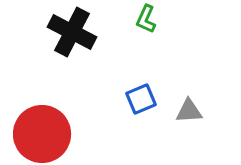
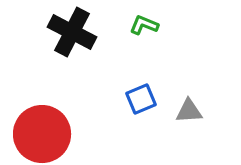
green L-shape: moved 2 px left, 6 px down; rotated 88 degrees clockwise
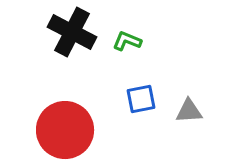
green L-shape: moved 17 px left, 16 px down
blue square: rotated 12 degrees clockwise
red circle: moved 23 px right, 4 px up
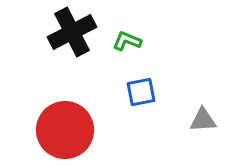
black cross: rotated 36 degrees clockwise
blue square: moved 7 px up
gray triangle: moved 14 px right, 9 px down
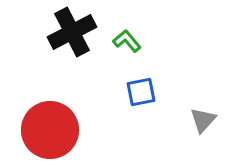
green L-shape: rotated 28 degrees clockwise
gray triangle: rotated 44 degrees counterclockwise
red circle: moved 15 px left
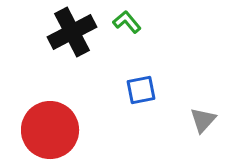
green L-shape: moved 19 px up
blue square: moved 2 px up
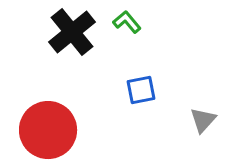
black cross: rotated 12 degrees counterclockwise
red circle: moved 2 px left
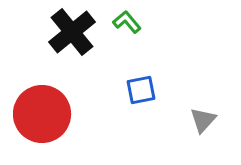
red circle: moved 6 px left, 16 px up
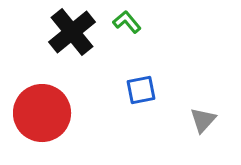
red circle: moved 1 px up
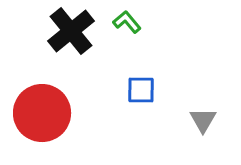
black cross: moved 1 px left, 1 px up
blue square: rotated 12 degrees clockwise
gray triangle: rotated 12 degrees counterclockwise
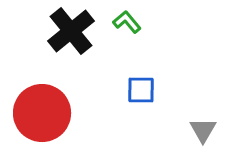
gray triangle: moved 10 px down
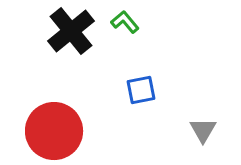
green L-shape: moved 2 px left
blue square: rotated 12 degrees counterclockwise
red circle: moved 12 px right, 18 px down
